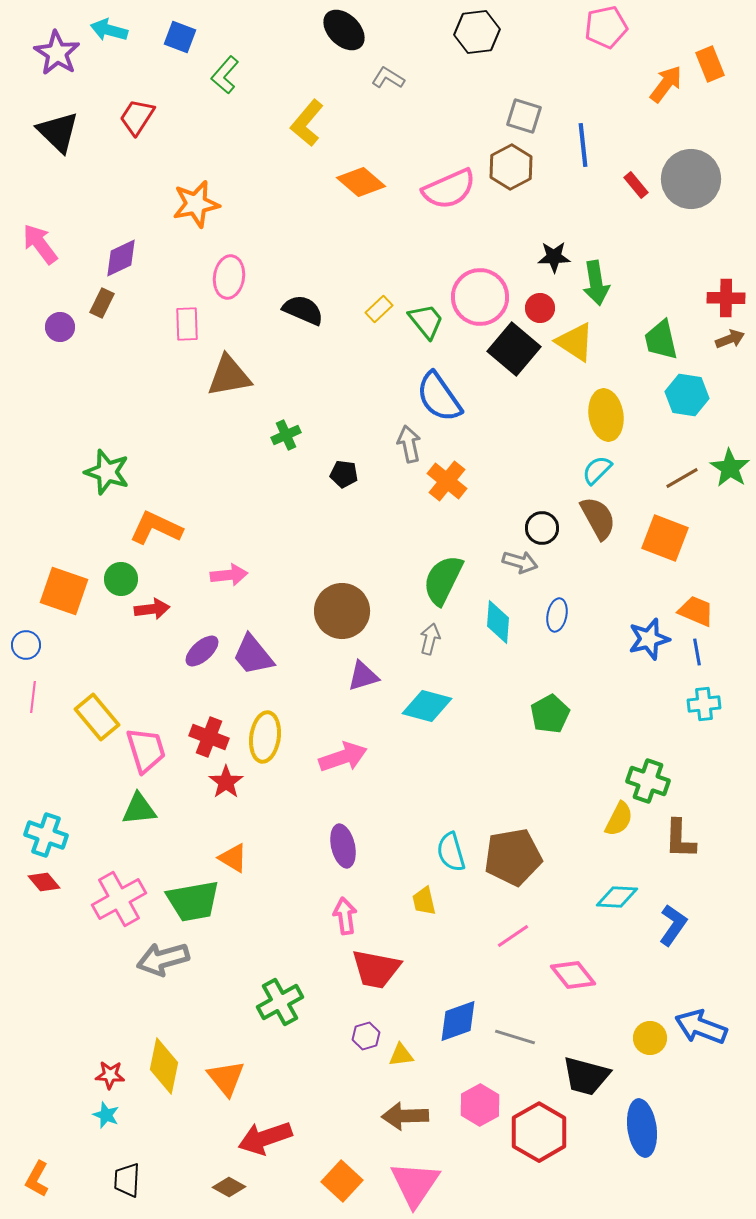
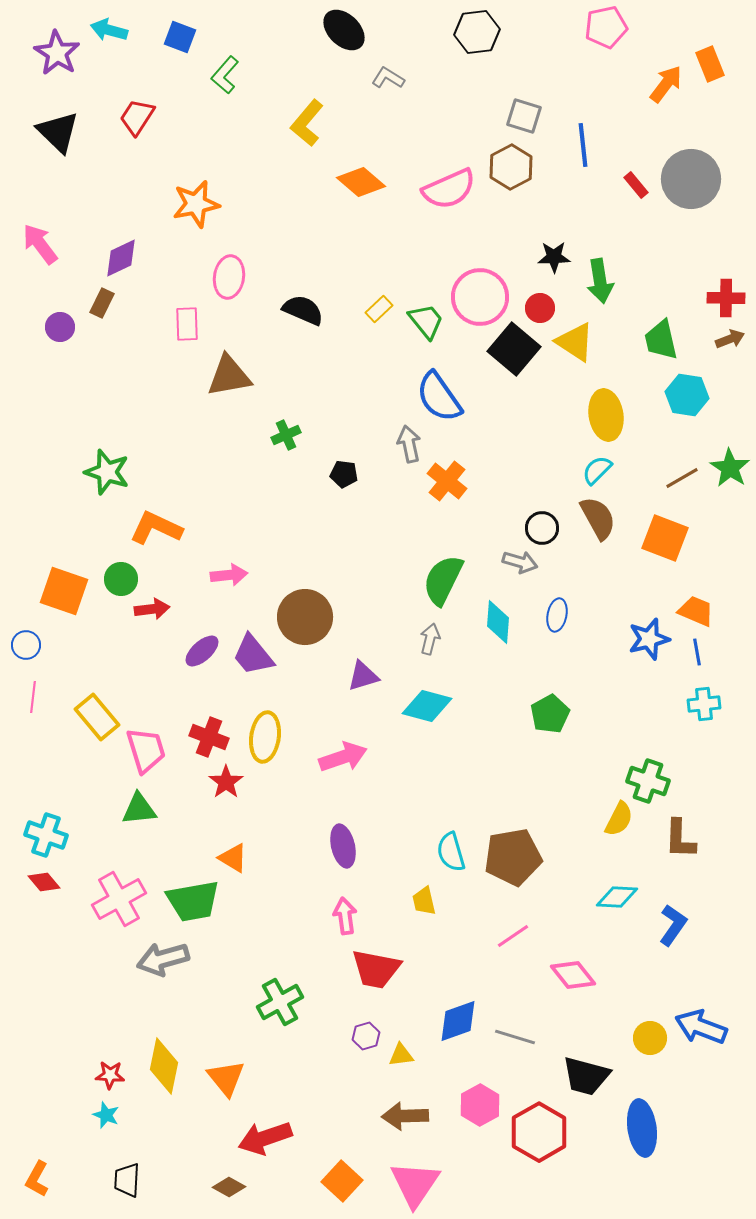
green arrow at (596, 283): moved 4 px right, 2 px up
brown circle at (342, 611): moved 37 px left, 6 px down
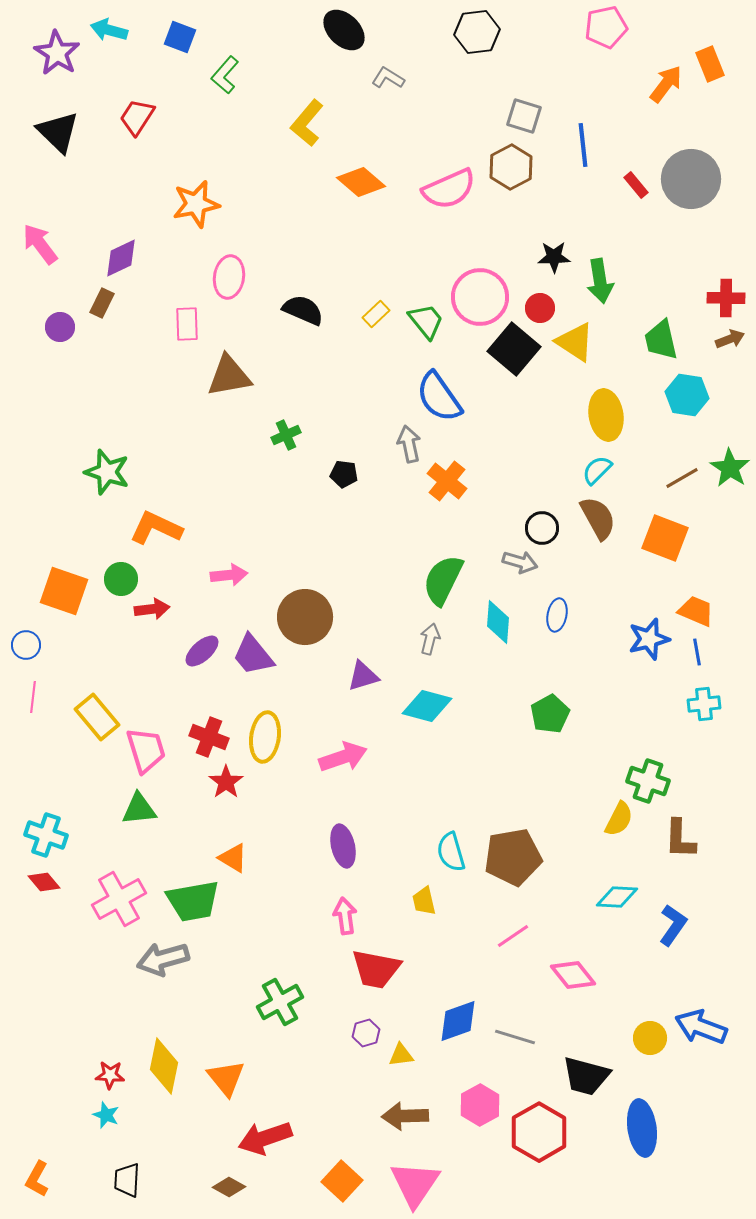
yellow rectangle at (379, 309): moved 3 px left, 5 px down
purple hexagon at (366, 1036): moved 3 px up
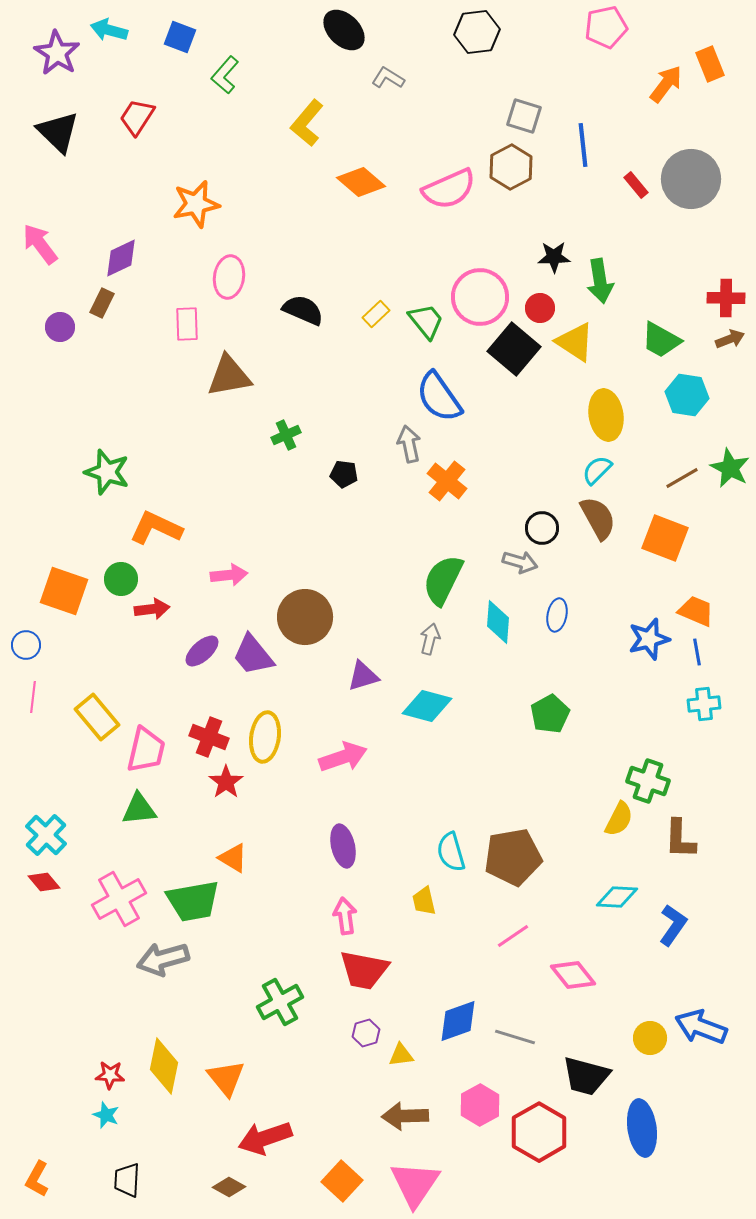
green trapezoid at (661, 340): rotated 48 degrees counterclockwise
green star at (730, 468): rotated 6 degrees counterclockwise
pink trapezoid at (146, 750): rotated 30 degrees clockwise
cyan cross at (46, 835): rotated 24 degrees clockwise
red trapezoid at (376, 969): moved 12 px left, 1 px down
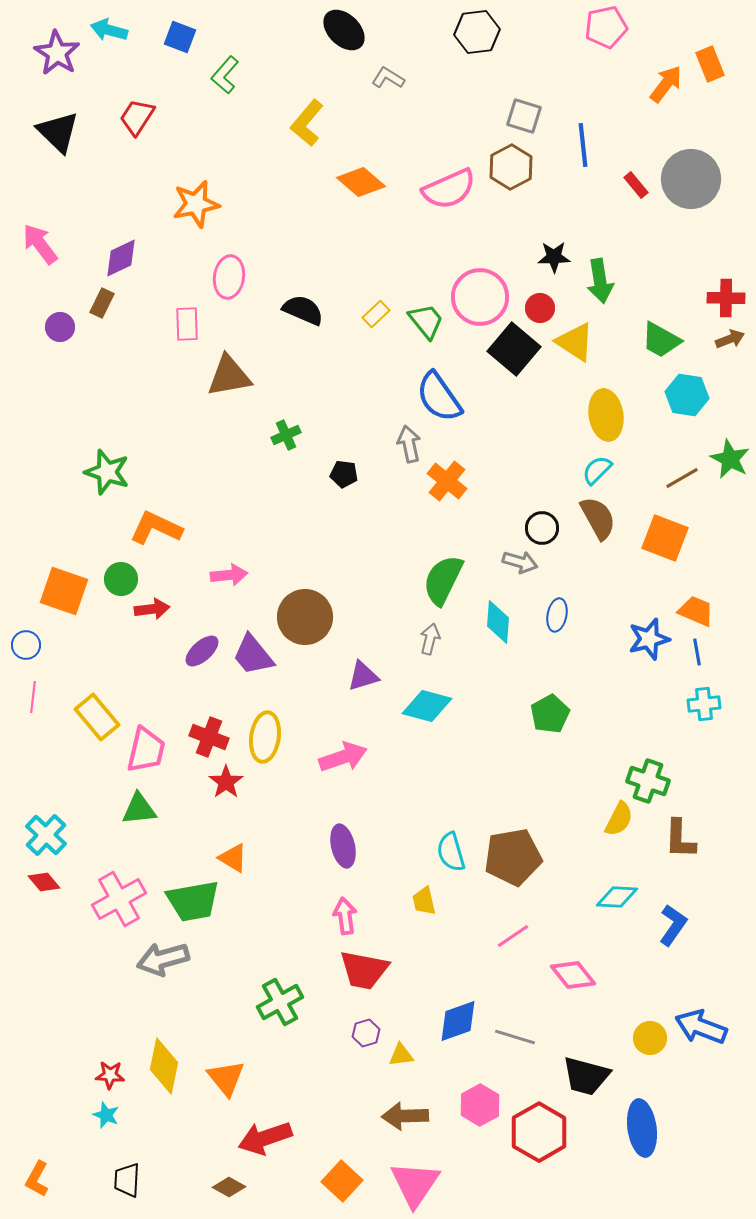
green star at (730, 468): moved 9 px up
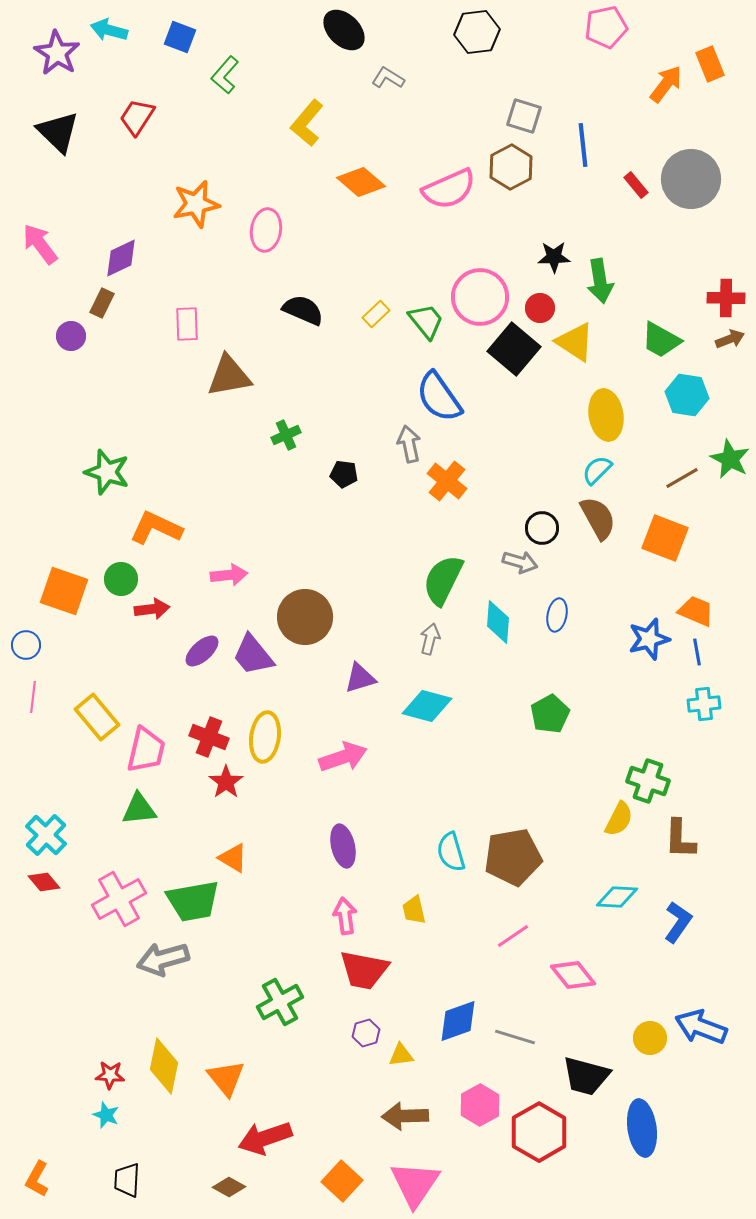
pink ellipse at (229, 277): moved 37 px right, 47 px up
purple circle at (60, 327): moved 11 px right, 9 px down
purple triangle at (363, 676): moved 3 px left, 2 px down
yellow trapezoid at (424, 901): moved 10 px left, 9 px down
blue L-shape at (673, 925): moved 5 px right, 3 px up
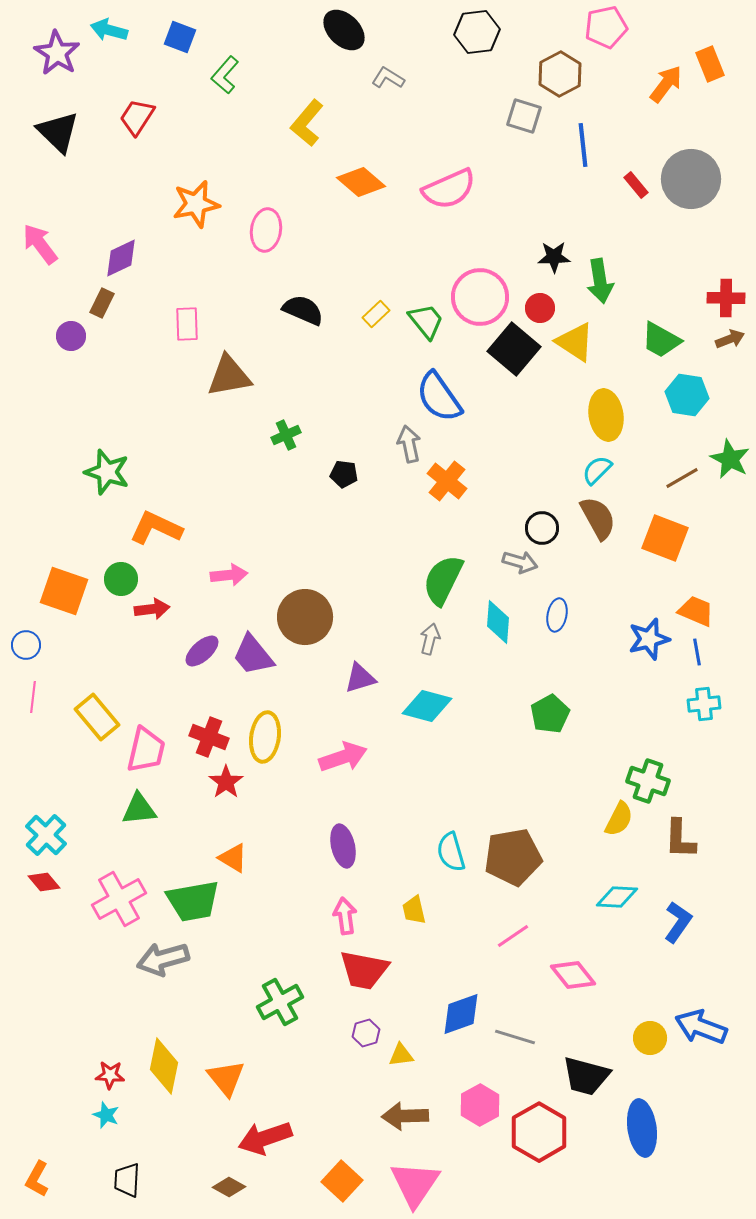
brown hexagon at (511, 167): moved 49 px right, 93 px up
blue diamond at (458, 1021): moved 3 px right, 7 px up
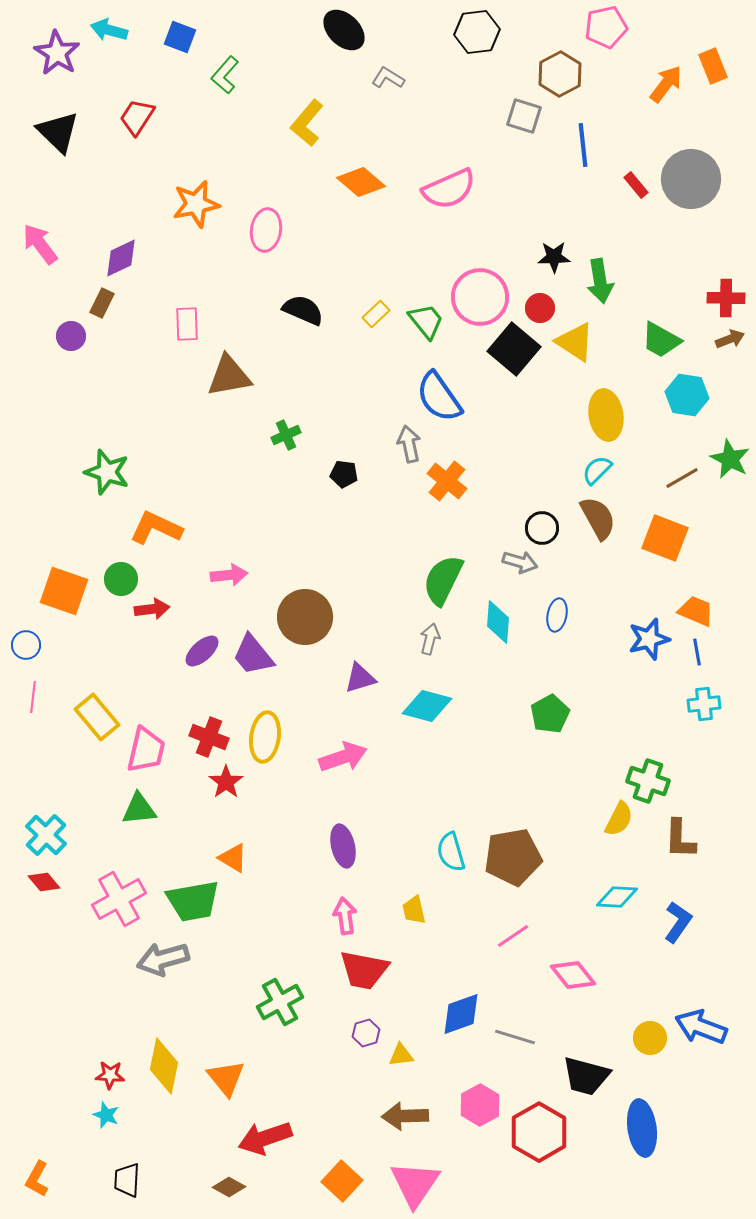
orange rectangle at (710, 64): moved 3 px right, 2 px down
